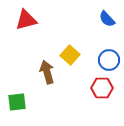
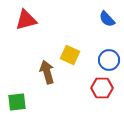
yellow square: rotated 18 degrees counterclockwise
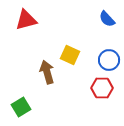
green square: moved 4 px right, 5 px down; rotated 24 degrees counterclockwise
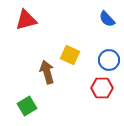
green square: moved 6 px right, 1 px up
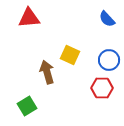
red triangle: moved 3 px right, 2 px up; rotated 10 degrees clockwise
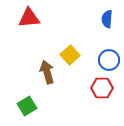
blue semicircle: rotated 48 degrees clockwise
yellow square: rotated 24 degrees clockwise
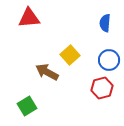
blue semicircle: moved 2 px left, 4 px down
brown arrow: rotated 45 degrees counterclockwise
red hexagon: rotated 15 degrees counterclockwise
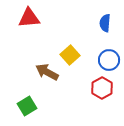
red hexagon: rotated 15 degrees counterclockwise
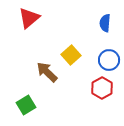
red triangle: rotated 35 degrees counterclockwise
yellow square: moved 1 px right
brown arrow: rotated 15 degrees clockwise
green square: moved 1 px left, 1 px up
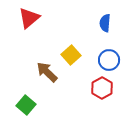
green square: rotated 18 degrees counterclockwise
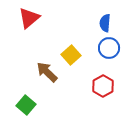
blue circle: moved 12 px up
red hexagon: moved 1 px right, 2 px up
